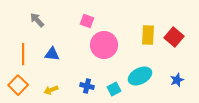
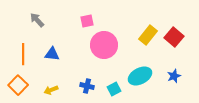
pink square: rotated 32 degrees counterclockwise
yellow rectangle: rotated 36 degrees clockwise
blue star: moved 3 px left, 4 px up
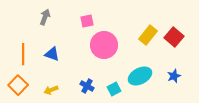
gray arrow: moved 8 px right, 3 px up; rotated 63 degrees clockwise
blue triangle: rotated 14 degrees clockwise
blue cross: rotated 16 degrees clockwise
